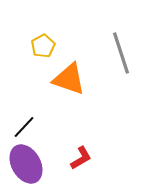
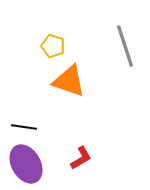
yellow pentagon: moved 10 px right; rotated 25 degrees counterclockwise
gray line: moved 4 px right, 7 px up
orange triangle: moved 2 px down
black line: rotated 55 degrees clockwise
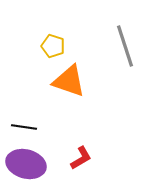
purple ellipse: rotated 45 degrees counterclockwise
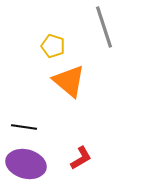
gray line: moved 21 px left, 19 px up
orange triangle: rotated 21 degrees clockwise
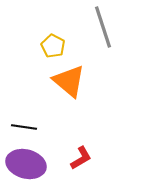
gray line: moved 1 px left
yellow pentagon: rotated 10 degrees clockwise
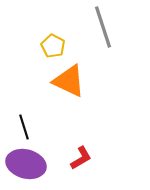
orange triangle: rotated 15 degrees counterclockwise
black line: rotated 65 degrees clockwise
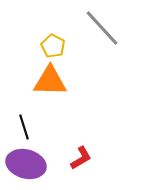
gray line: moved 1 px left, 1 px down; rotated 24 degrees counterclockwise
orange triangle: moved 19 px left; rotated 24 degrees counterclockwise
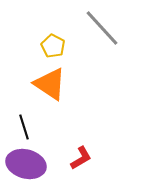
orange triangle: moved 3 px down; rotated 33 degrees clockwise
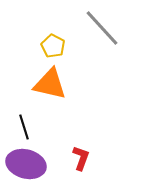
orange triangle: rotated 21 degrees counterclockwise
red L-shape: rotated 40 degrees counterclockwise
